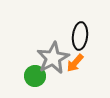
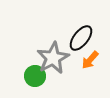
black ellipse: moved 1 px right, 2 px down; rotated 32 degrees clockwise
orange arrow: moved 15 px right, 3 px up
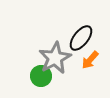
gray star: moved 2 px right
green circle: moved 6 px right
